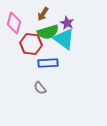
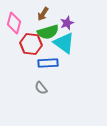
purple star: rotated 24 degrees clockwise
cyan triangle: moved 4 px down
gray semicircle: moved 1 px right
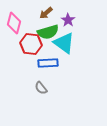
brown arrow: moved 3 px right, 1 px up; rotated 16 degrees clockwise
purple star: moved 1 px right, 3 px up; rotated 16 degrees counterclockwise
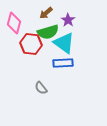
blue rectangle: moved 15 px right
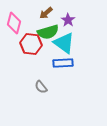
gray semicircle: moved 1 px up
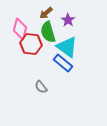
pink diamond: moved 6 px right, 6 px down
green semicircle: rotated 90 degrees clockwise
cyan triangle: moved 3 px right, 4 px down
blue rectangle: rotated 42 degrees clockwise
